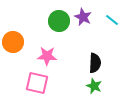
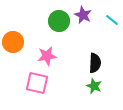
purple star: moved 2 px up
pink star: rotated 12 degrees counterclockwise
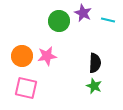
purple star: moved 2 px up
cyan line: moved 4 px left; rotated 24 degrees counterclockwise
orange circle: moved 9 px right, 14 px down
pink square: moved 11 px left, 5 px down
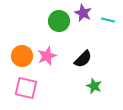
pink star: rotated 12 degrees counterclockwise
black semicircle: moved 12 px left, 4 px up; rotated 42 degrees clockwise
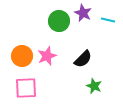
pink square: rotated 15 degrees counterclockwise
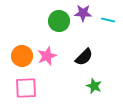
purple star: rotated 24 degrees counterclockwise
black semicircle: moved 1 px right, 2 px up
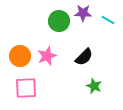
cyan line: rotated 16 degrees clockwise
orange circle: moved 2 px left
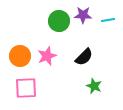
purple star: moved 2 px down
cyan line: rotated 40 degrees counterclockwise
